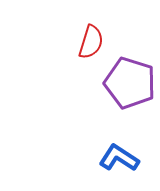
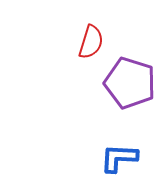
blue L-shape: rotated 30 degrees counterclockwise
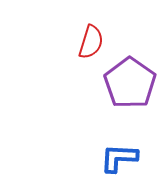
purple pentagon: rotated 18 degrees clockwise
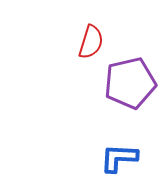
purple pentagon: rotated 24 degrees clockwise
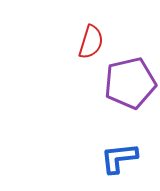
blue L-shape: rotated 9 degrees counterclockwise
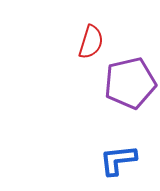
blue L-shape: moved 1 px left, 2 px down
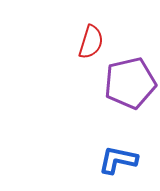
blue L-shape: rotated 18 degrees clockwise
